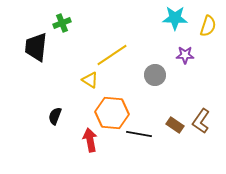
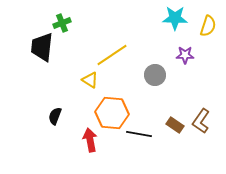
black trapezoid: moved 6 px right
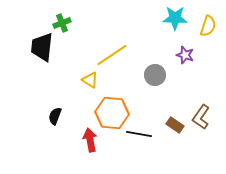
purple star: rotated 18 degrees clockwise
brown L-shape: moved 4 px up
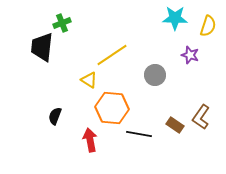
purple star: moved 5 px right
yellow triangle: moved 1 px left
orange hexagon: moved 5 px up
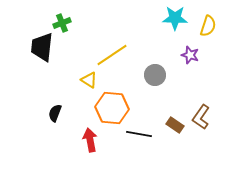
black semicircle: moved 3 px up
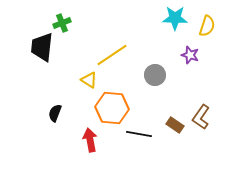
yellow semicircle: moved 1 px left
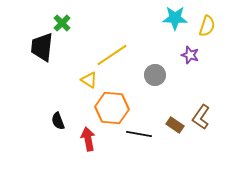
green cross: rotated 24 degrees counterclockwise
black semicircle: moved 3 px right, 8 px down; rotated 42 degrees counterclockwise
red arrow: moved 2 px left, 1 px up
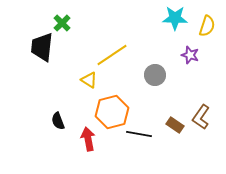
orange hexagon: moved 4 px down; rotated 20 degrees counterclockwise
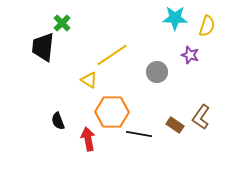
black trapezoid: moved 1 px right
gray circle: moved 2 px right, 3 px up
orange hexagon: rotated 16 degrees clockwise
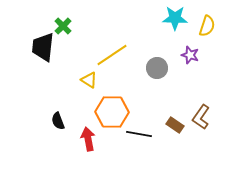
green cross: moved 1 px right, 3 px down
gray circle: moved 4 px up
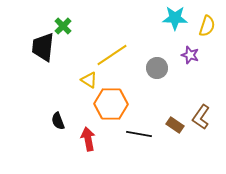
orange hexagon: moved 1 px left, 8 px up
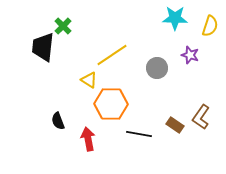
yellow semicircle: moved 3 px right
